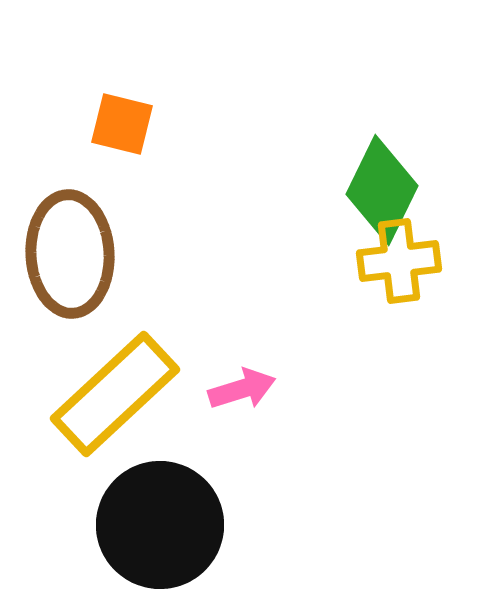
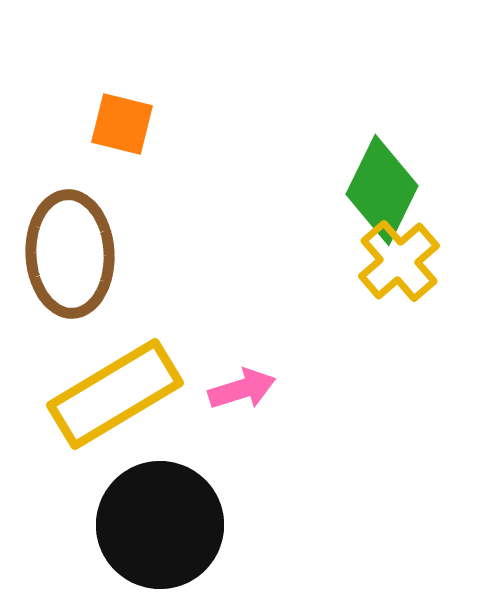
yellow cross: rotated 34 degrees counterclockwise
yellow rectangle: rotated 12 degrees clockwise
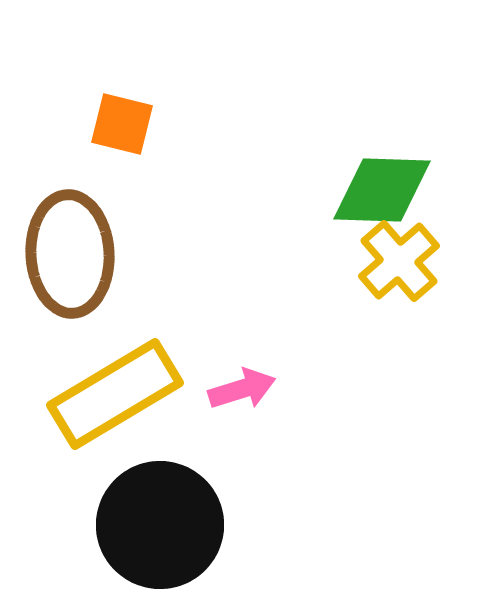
green diamond: rotated 66 degrees clockwise
